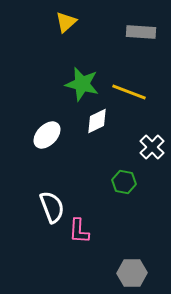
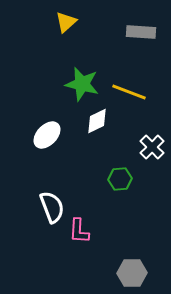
green hexagon: moved 4 px left, 3 px up; rotated 15 degrees counterclockwise
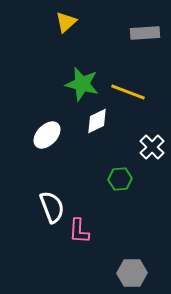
gray rectangle: moved 4 px right, 1 px down; rotated 8 degrees counterclockwise
yellow line: moved 1 px left
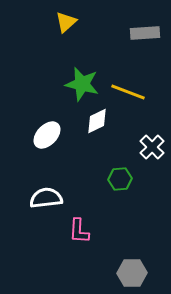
white semicircle: moved 6 px left, 9 px up; rotated 76 degrees counterclockwise
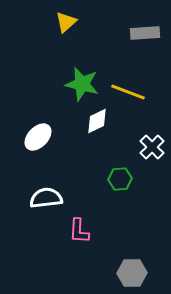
white ellipse: moved 9 px left, 2 px down
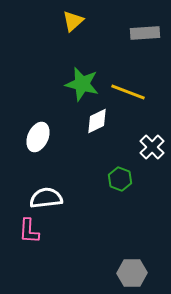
yellow triangle: moved 7 px right, 1 px up
white ellipse: rotated 20 degrees counterclockwise
green hexagon: rotated 25 degrees clockwise
pink L-shape: moved 50 px left
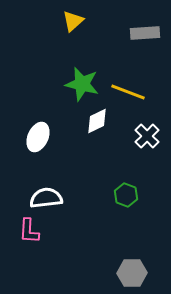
white cross: moved 5 px left, 11 px up
green hexagon: moved 6 px right, 16 px down
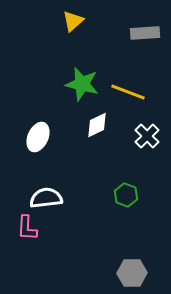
white diamond: moved 4 px down
pink L-shape: moved 2 px left, 3 px up
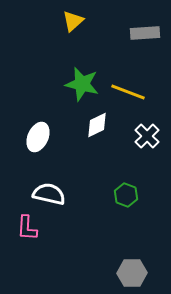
white semicircle: moved 3 px right, 4 px up; rotated 20 degrees clockwise
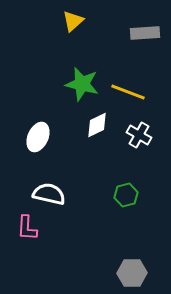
white cross: moved 8 px left, 1 px up; rotated 15 degrees counterclockwise
green hexagon: rotated 25 degrees clockwise
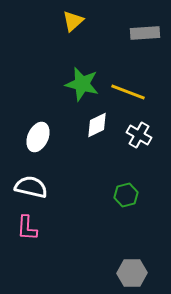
white semicircle: moved 18 px left, 7 px up
